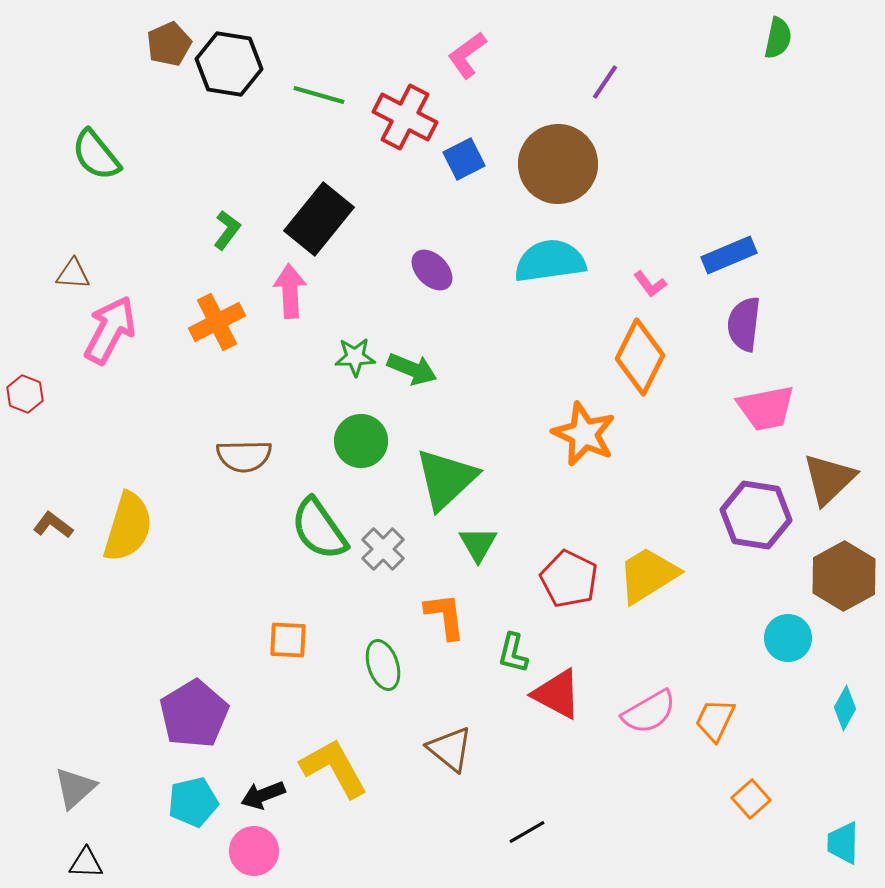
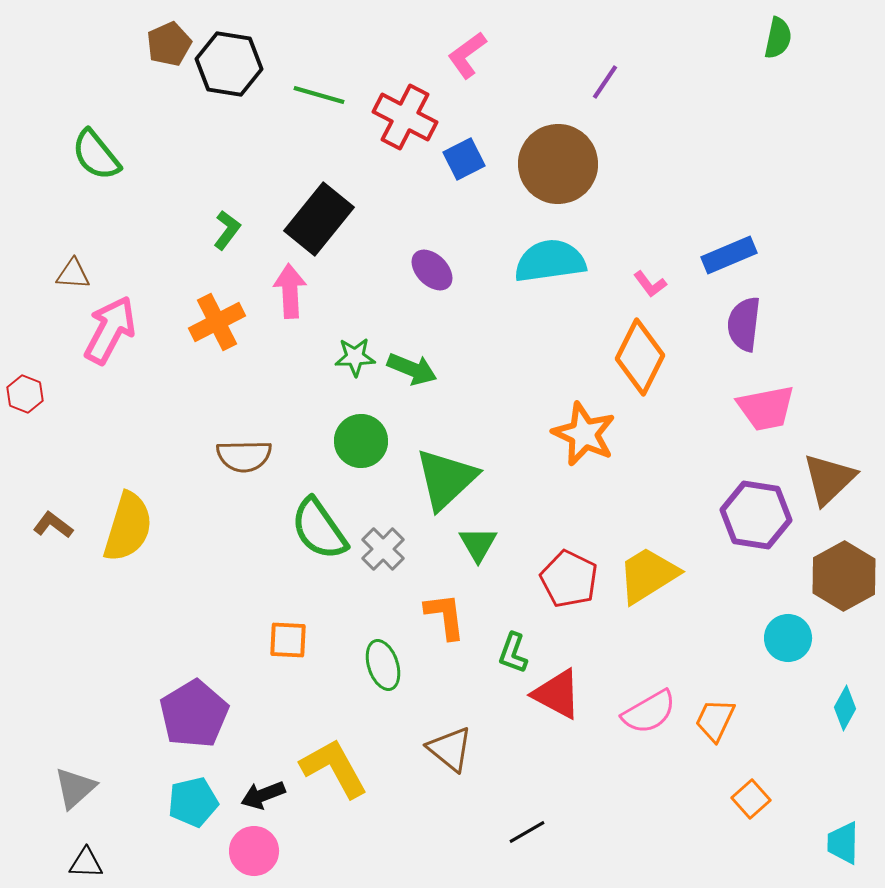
green L-shape at (513, 653): rotated 6 degrees clockwise
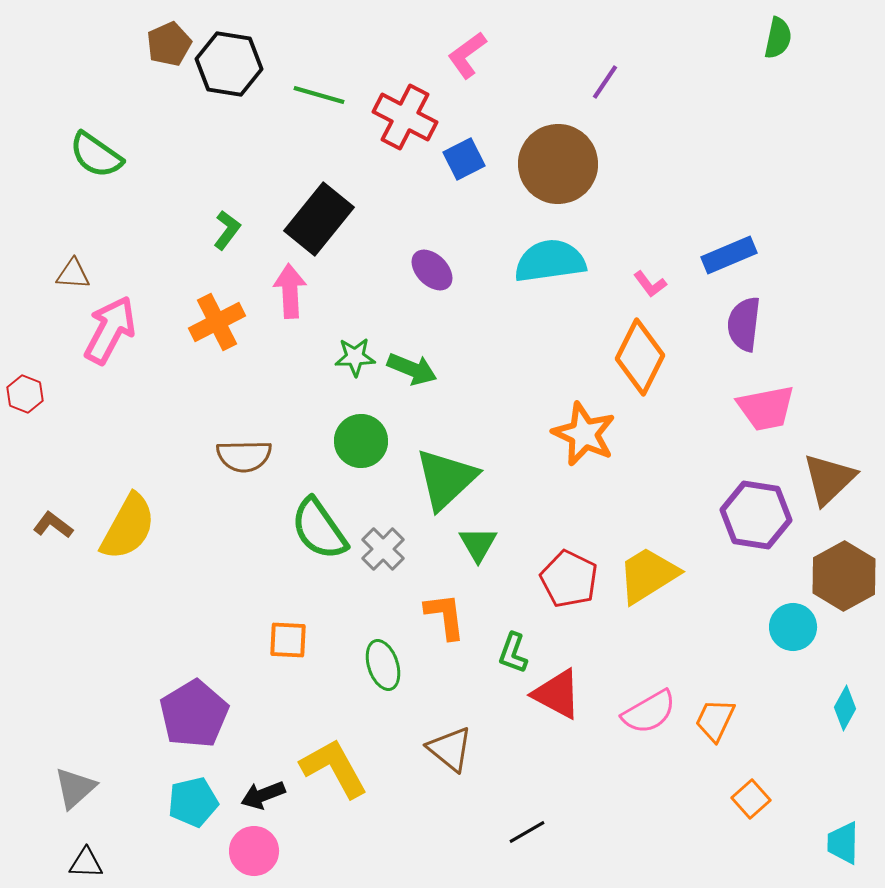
green semicircle at (96, 155): rotated 16 degrees counterclockwise
yellow semicircle at (128, 527): rotated 12 degrees clockwise
cyan circle at (788, 638): moved 5 px right, 11 px up
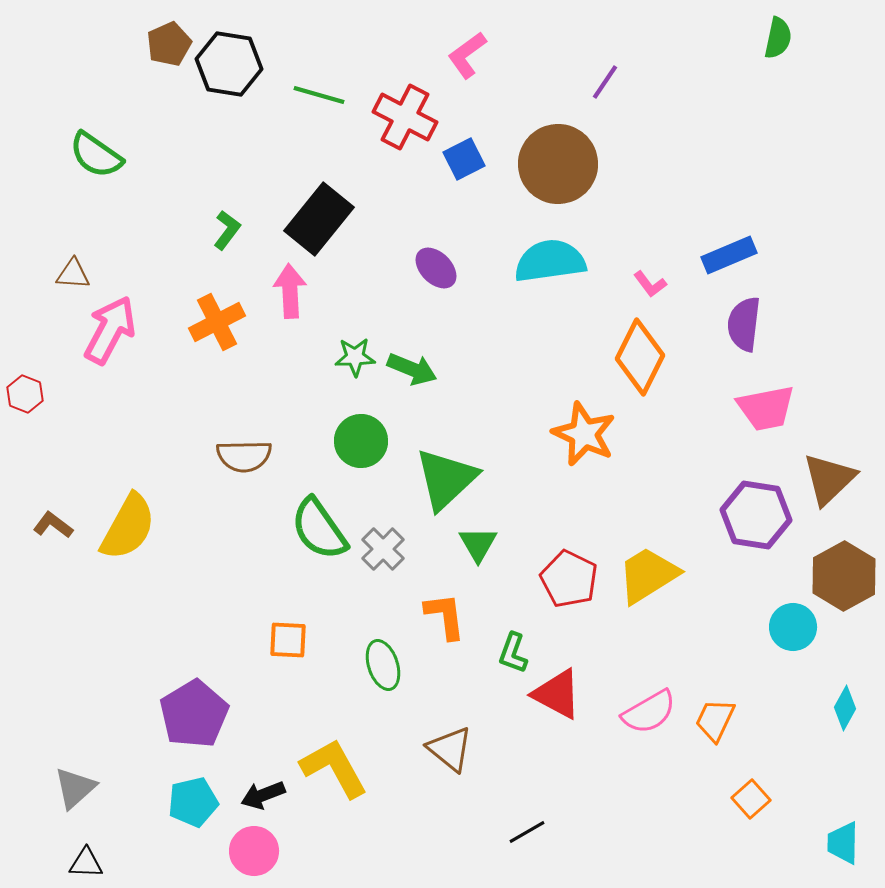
purple ellipse at (432, 270): moved 4 px right, 2 px up
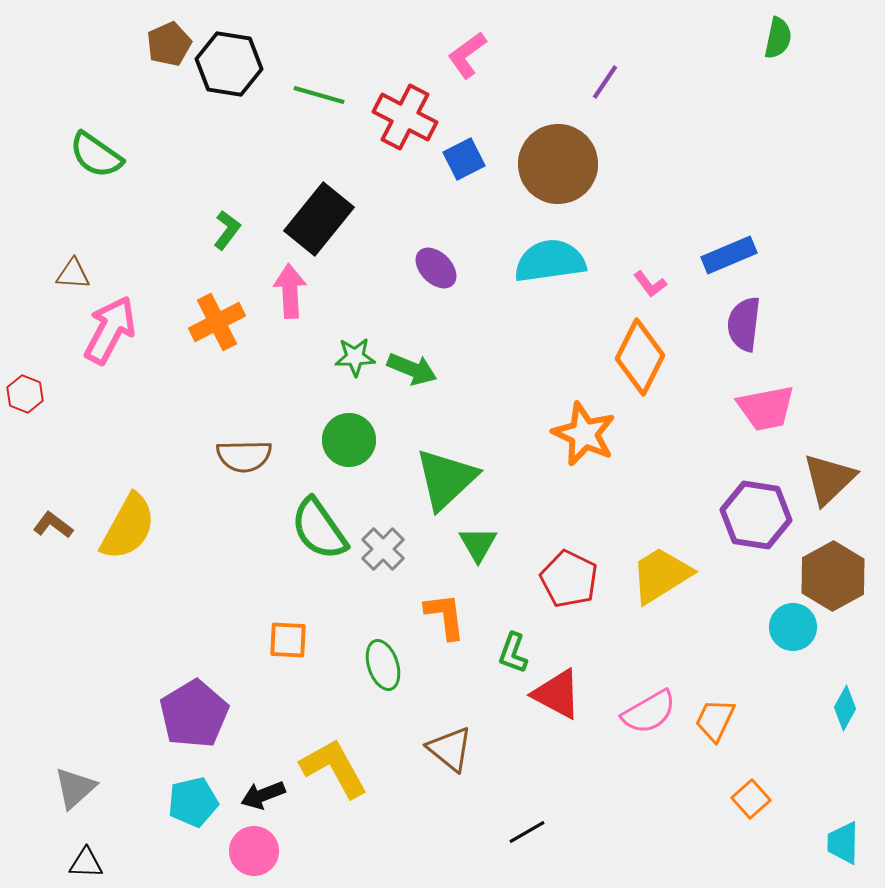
green circle at (361, 441): moved 12 px left, 1 px up
yellow trapezoid at (648, 575): moved 13 px right
brown hexagon at (844, 576): moved 11 px left
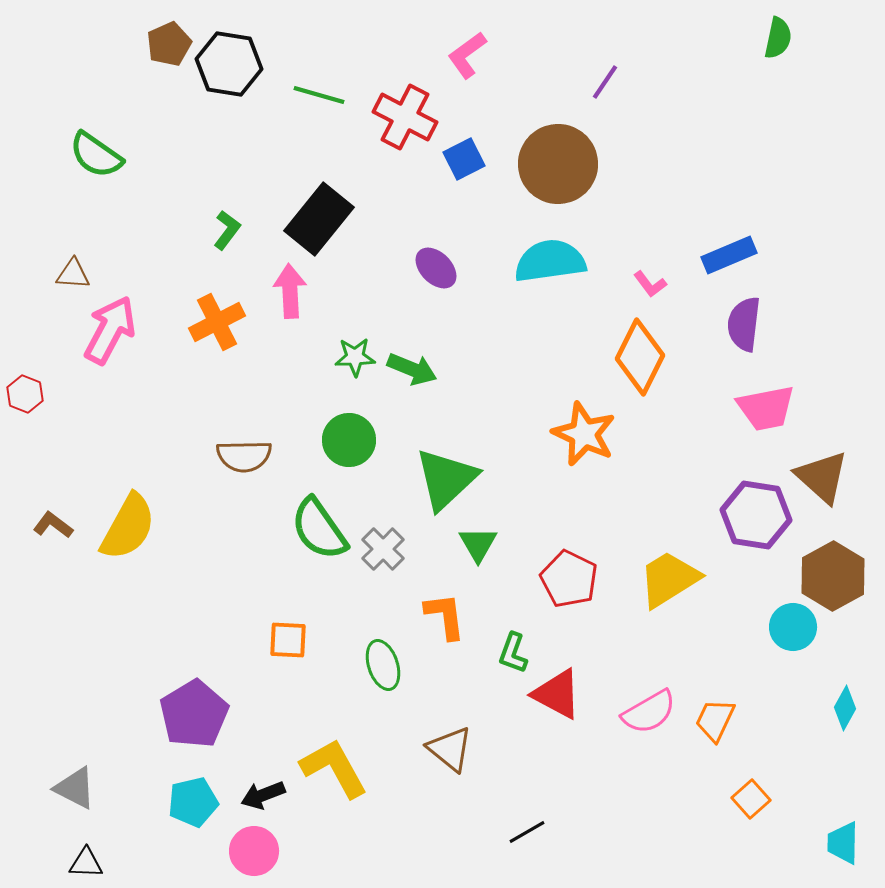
brown triangle at (829, 479): moved 7 px left, 2 px up; rotated 34 degrees counterclockwise
yellow trapezoid at (661, 575): moved 8 px right, 4 px down
gray triangle at (75, 788): rotated 51 degrees counterclockwise
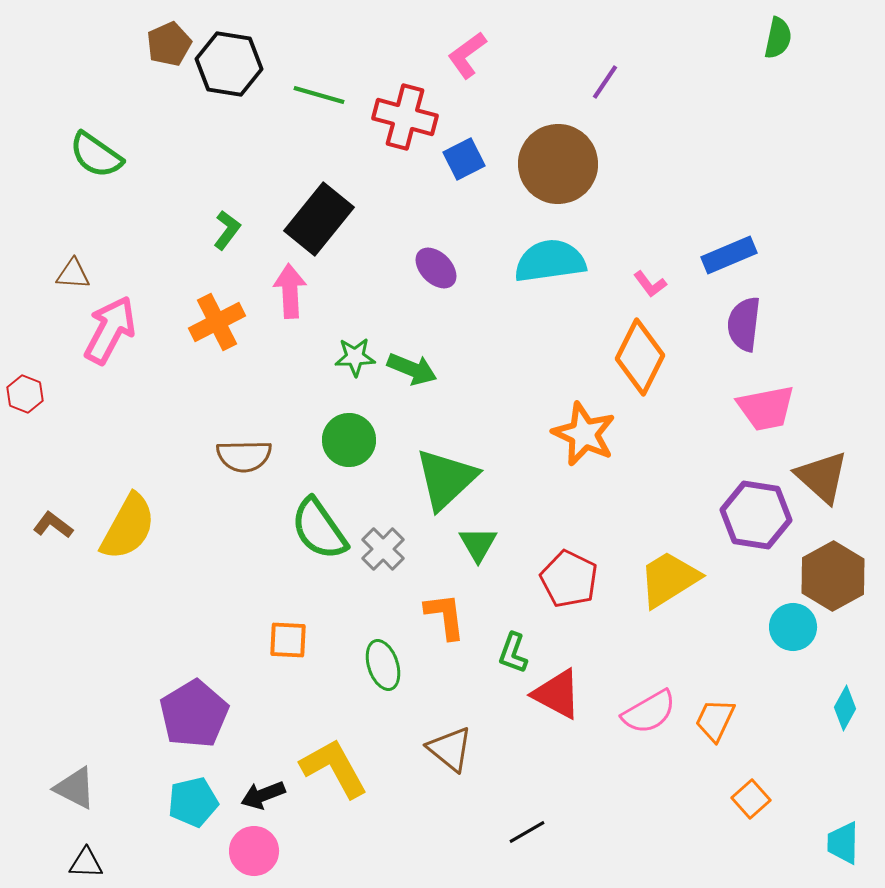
red cross at (405, 117): rotated 12 degrees counterclockwise
